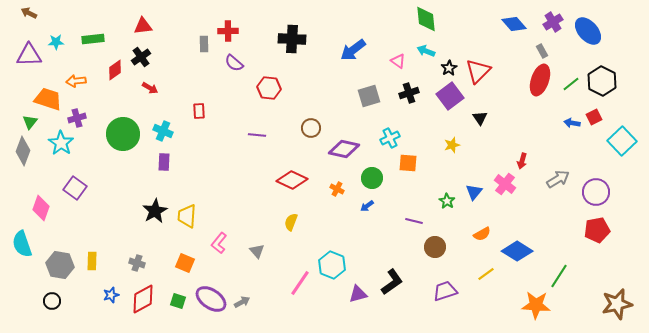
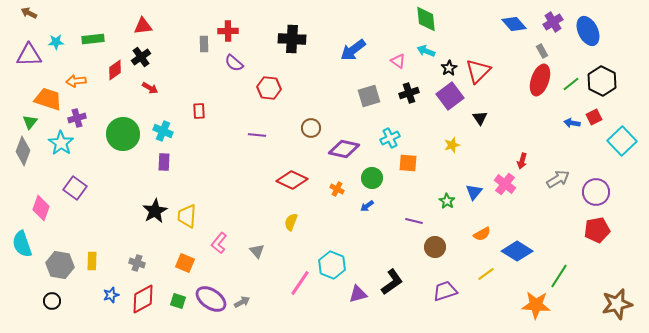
blue ellipse at (588, 31): rotated 16 degrees clockwise
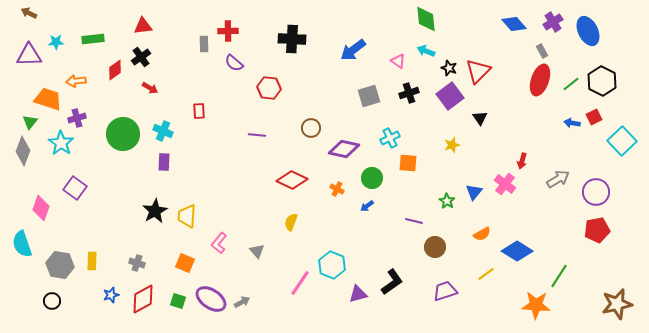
black star at (449, 68): rotated 21 degrees counterclockwise
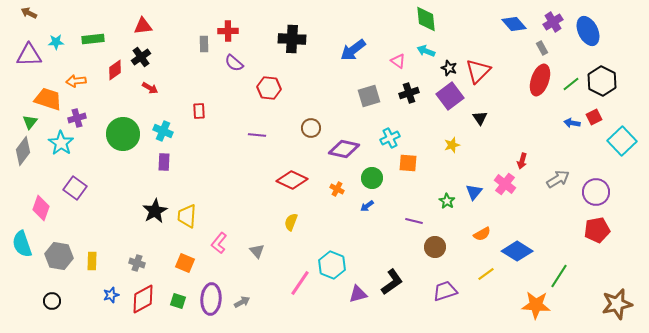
gray rectangle at (542, 51): moved 3 px up
gray diamond at (23, 151): rotated 16 degrees clockwise
gray hexagon at (60, 265): moved 1 px left, 9 px up
purple ellipse at (211, 299): rotated 60 degrees clockwise
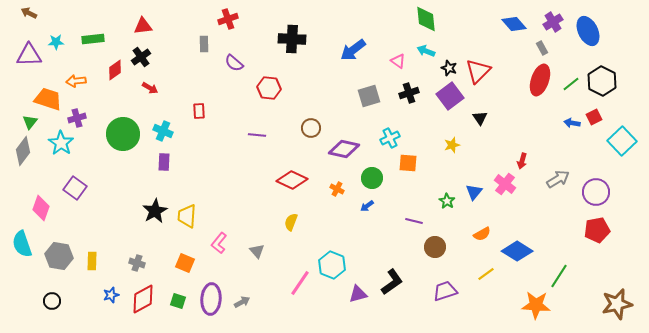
red cross at (228, 31): moved 12 px up; rotated 18 degrees counterclockwise
